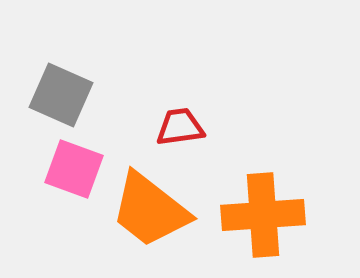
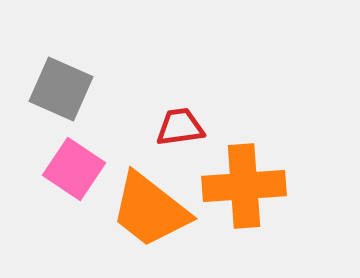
gray square: moved 6 px up
pink square: rotated 14 degrees clockwise
orange cross: moved 19 px left, 29 px up
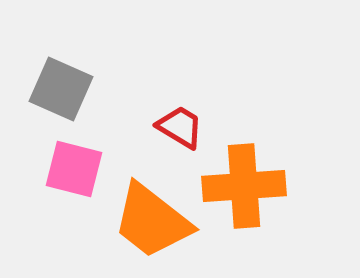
red trapezoid: rotated 39 degrees clockwise
pink square: rotated 20 degrees counterclockwise
orange trapezoid: moved 2 px right, 11 px down
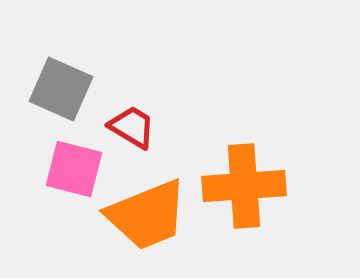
red trapezoid: moved 48 px left
orange trapezoid: moved 5 px left, 6 px up; rotated 60 degrees counterclockwise
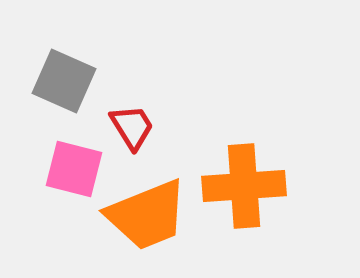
gray square: moved 3 px right, 8 px up
red trapezoid: rotated 27 degrees clockwise
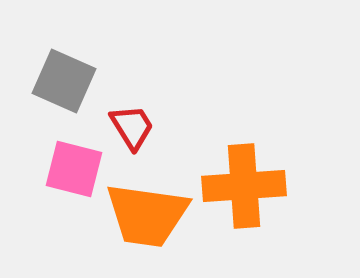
orange trapezoid: rotated 30 degrees clockwise
